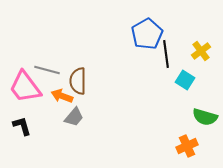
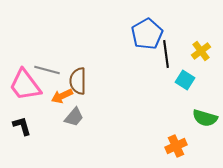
pink trapezoid: moved 2 px up
orange arrow: rotated 45 degrees counterclockwise
green semicircle: moved 1 px down
orange cross: moved 11 px left
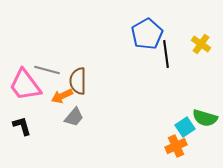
yellow cross: moved 7 px up; rotated 18 degrees counterclockwise
cyan square: moved 47 px down; rotated 24 degrees clockwise
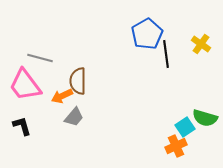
gray line: moved 7 px left, 12 px up
